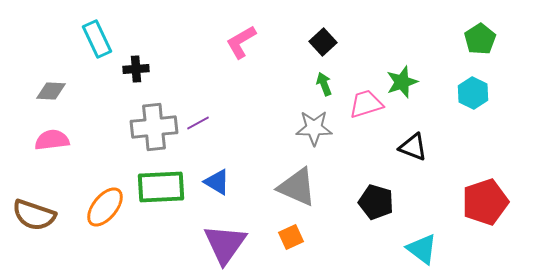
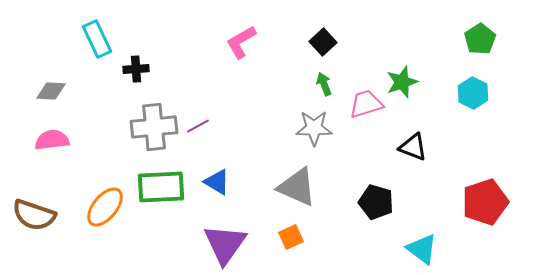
purple line: moved 3 px down
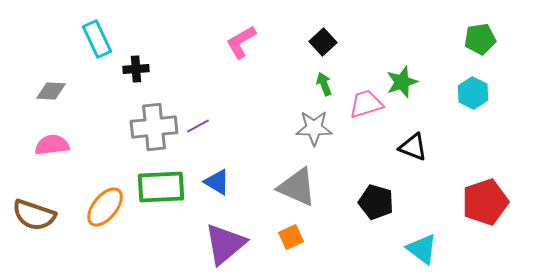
green pentagon: rotated 24 degrees clockwise
pink semicircle: moved 5 px down
purple triangle: rotated 15 degrees clockwise
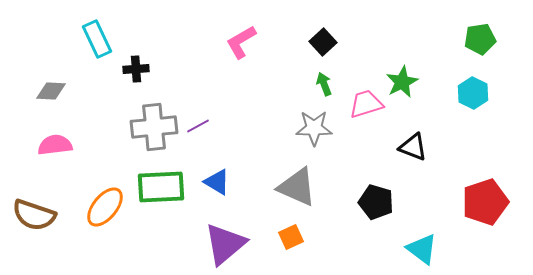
green star: rotated 8 degrees counterclockwise
pink semicircle: moved 3 px right
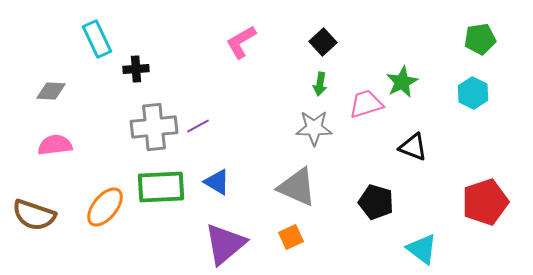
green arrow: moved 4 px left; rotated 150 degrees counterclockwise
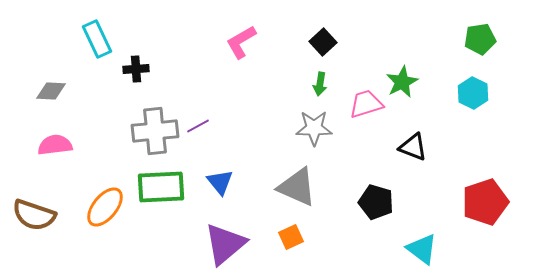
gray cross: moved 1 px right, 4 px down
blue triangle: moved 3 px right; rotated 20 degrees clockwise
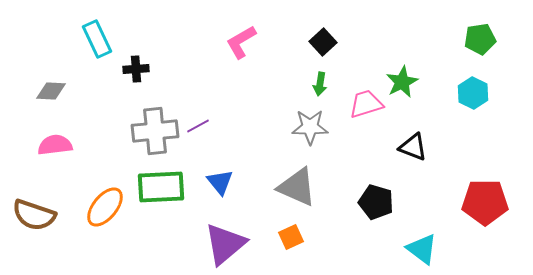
gray star: moved 4 px left, 1 px up
red pentagon: rotated 18 degrees clockwise
